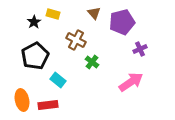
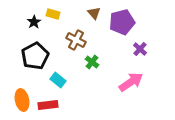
purple cross: rotated 24 degrees counterclockwise
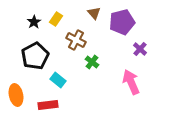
yellow rectangle: moved 3 px right, 5 px down; rotated 72 degrees counterclockwise
pink arrow: rotated 80 degrees counterclockwise
orange ellipse: moved 6 px left, 5 px up
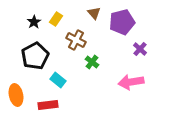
pink arrow: rotated 75 degrees counterclockwise
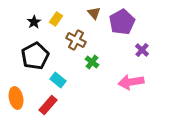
purple pentagon: rotated 15 degrees counterclockwise
purple cross: moved 2 px right, 1 px down
orange ellipse: moved 3 px down
red rectangle: rotated 42 degrees counterclockwise
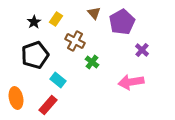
brown cross: moved 1 px left, 1 px down
black pentagon: moved 1 px up; rotated 8 degrees clockwise
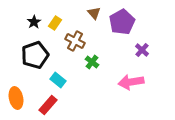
yellow rectangle: moved 1 px left, 4 px down
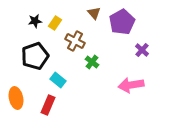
black star: moved 1 px right, 1 px up; rotated 24 degrees clockwise
black pentagon: moved 1 px down
pink arrow: moved 3 px down
red rectangle: rotated 18 degrees counterclockwise
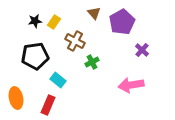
yellow rectangle: moved 1 px left, 1 px up
black pentagon: rotated 12 degrees clockwise
green cross: rotated 24 degrees clockwise
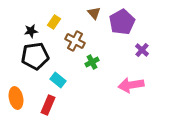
black star: moved 4 px left, 10 px down
